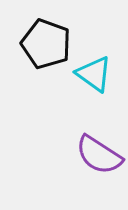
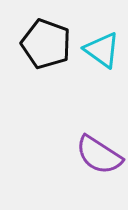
cyan triangle: moved 8 px right, 24 px up
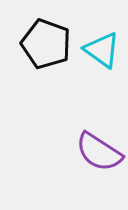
purple semicircle: moved 3 px up
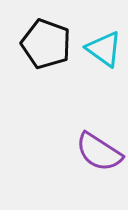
cyan triangle: moved 2 px right, 1 px up
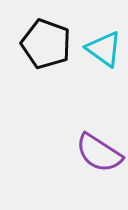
purple semicircle: moved 1 px down
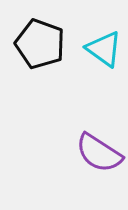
black pentagon: moved 6 px left
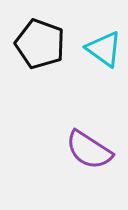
purple semicircle: moved 10 px left, 3 px up
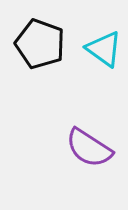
purple semicircle: moved 2 px up
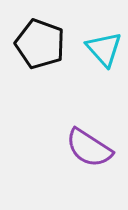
cyan triangle: rotated 12 degrees clockwise
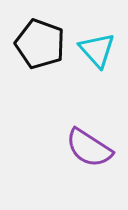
cyan triangle: moved 7 px left, 1 px down
